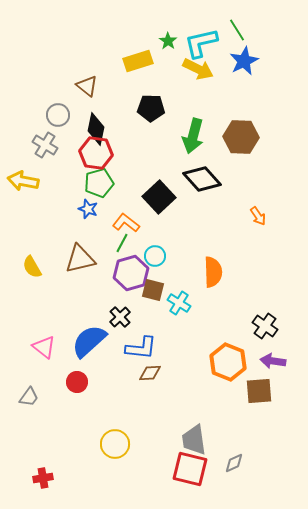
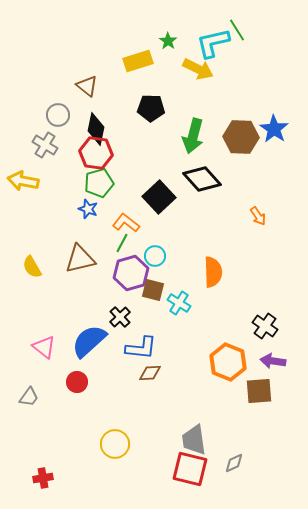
cyan L-shape at (201, 43): moved 12 px right
blue star at (244, 61): moved 30 px right, 68 px down; rotated 12 degrees counterclockwise
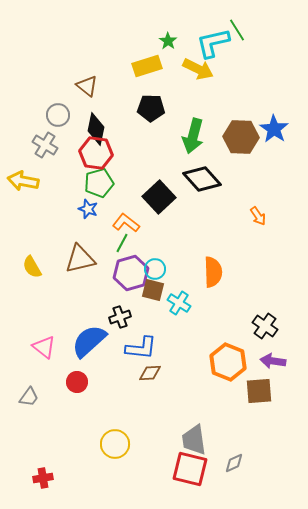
yellow rectangle at (138, 61): moved 9 px right, 5 px down
cyan circle at (155, 256): moved 13 px down
black cross at (120, 317): rotated 25 degrees clockwise
